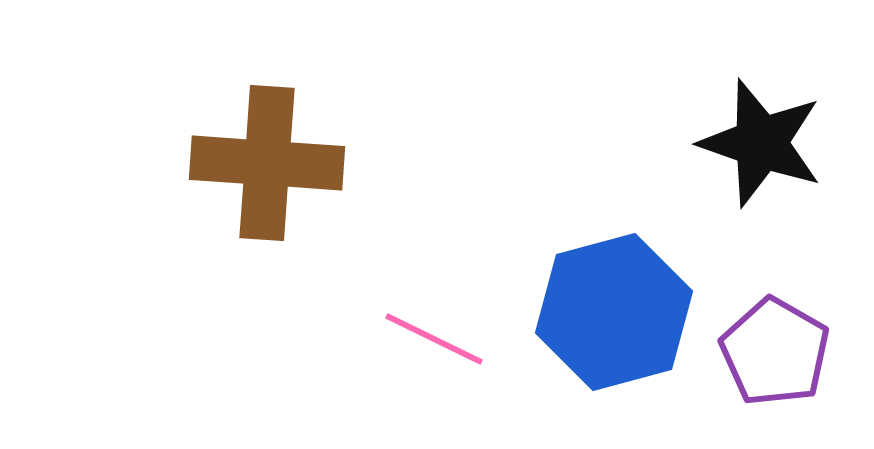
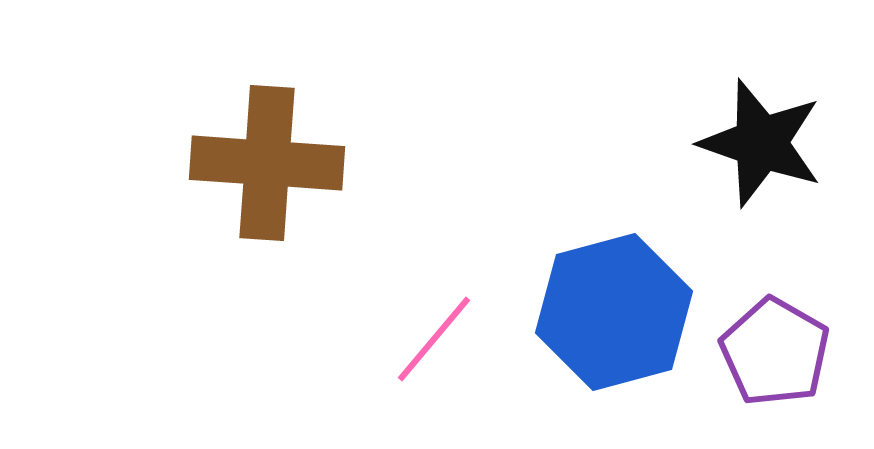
pink line: rotated 76 degrees counterclockwise
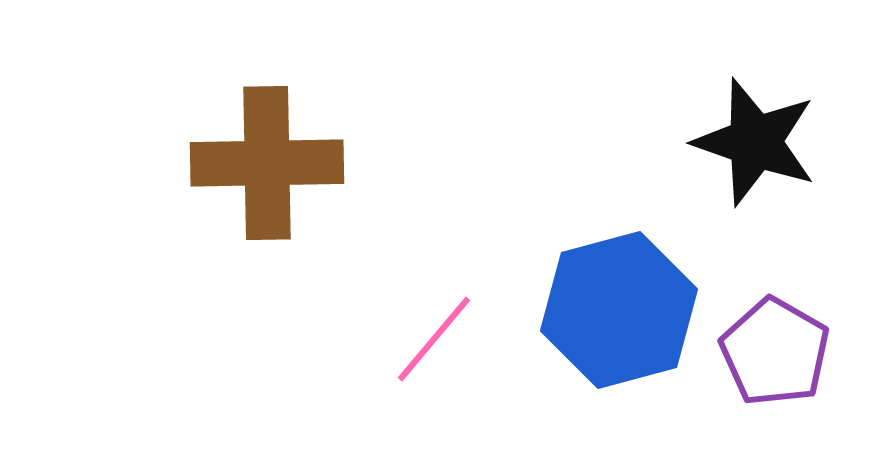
black star: moved 6 px left, 1 px up
brown cross: rotated 5 degrees counterclockwise
blue hexagon: moved 5 px right, 2 px up
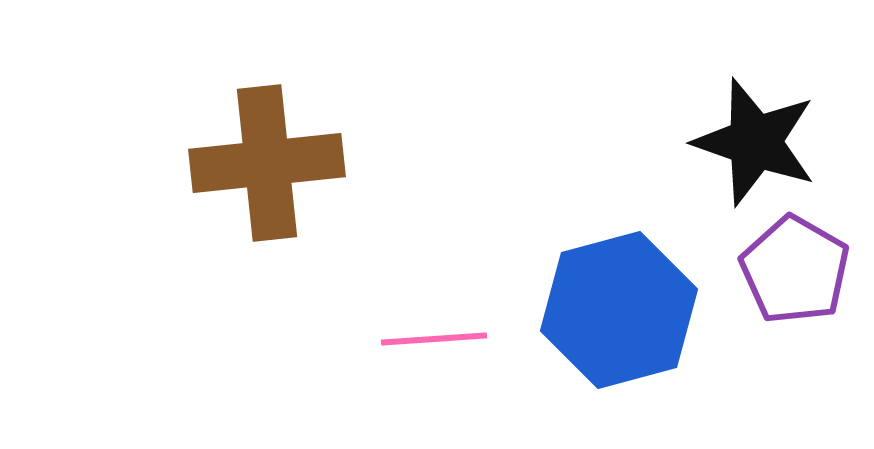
brown cross: rotated 5 degrees counterclockwise
pink line: rotated 46 degrees clockwise
purple pentagon: moved 20 px right, 82 px up
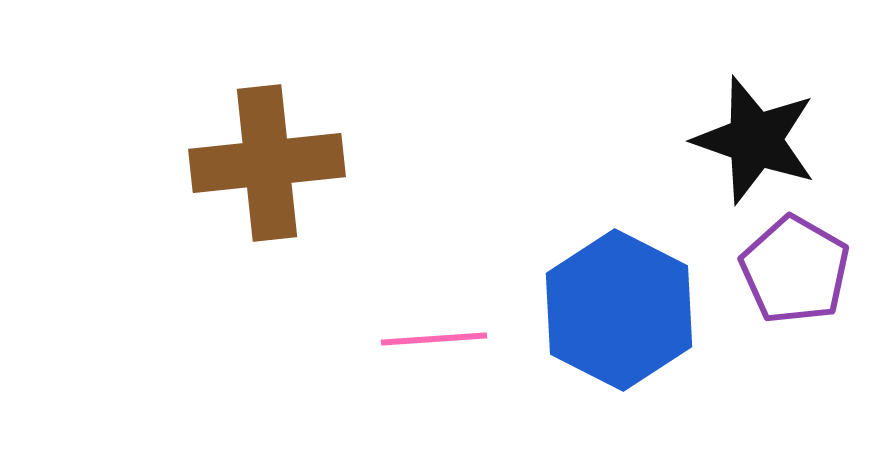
black star: moved 2 px up
blue hexagon: rotated 18 degrees counterclockwise
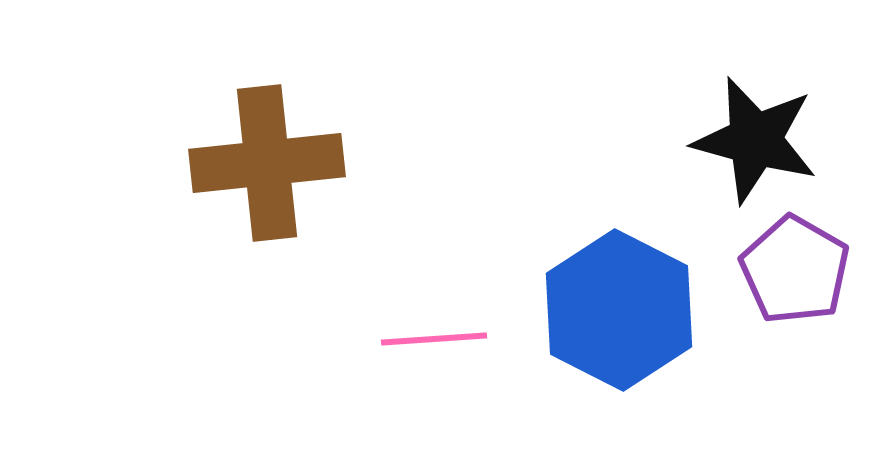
black star: rotated 4 degrees counterclockwise
